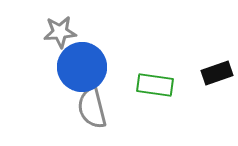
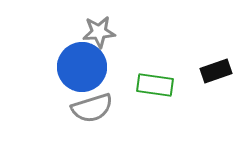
gray star: moved 39 px right
black rectangle: moved 1 px left, 2 px up
gray semicircle: rotated 93 degrees counterclockwise
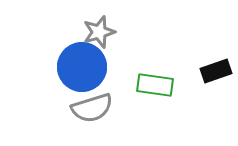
gray star: rotated 12 degrees counterclockwise
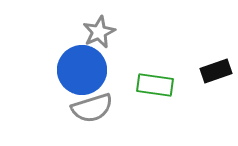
gray star: rotated 8 degrees counterclockwise
blue circle: moved 3 px down
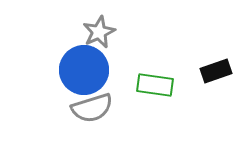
blue circle: moved 2 px right
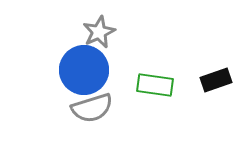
black rectangle: moved 9 px down
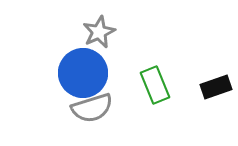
blue circle: moved 1 px left, 3 px down
black rectangle: moved 7 px down
green rectangle: rotated 60 degrees clockwise
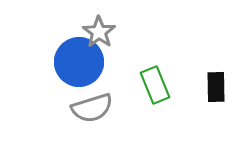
gray star: rotated 12 degrees counterclockwise
blue circle: moved 4 px left, 11 px up
black rectangle: rotated 72 degrees counterclockwise
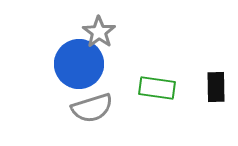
blue circle: moved 2 px down
green rectangle: moved 2 px right, 3 px down; rotated 60 degrees counterclockwise
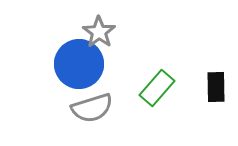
green rectangle: rotated 57 degrees counterclockwise
